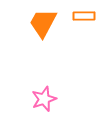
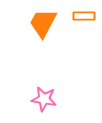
pink star: rotated 30 degrees clockwise
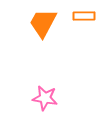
pink star: moved 1 px right, 1 px up
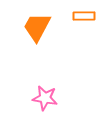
orange trapezoid: moved 6 px left, 4 px down
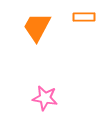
orange rectangle: moved 1 px down
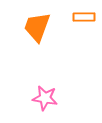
orange trapezoid: rotated 8 degrees counterclockwise
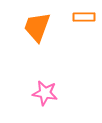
pink star: moved 5 px up
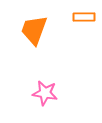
orange trapezoid: moved 3 px left, 3 px down
